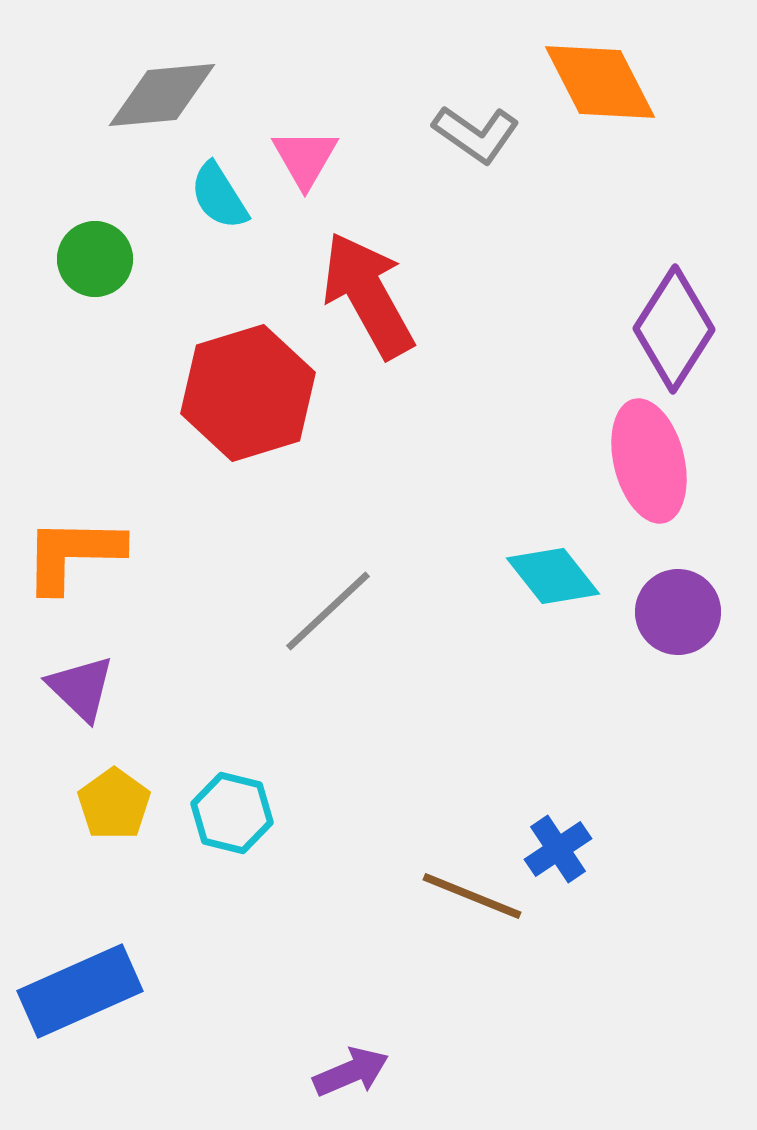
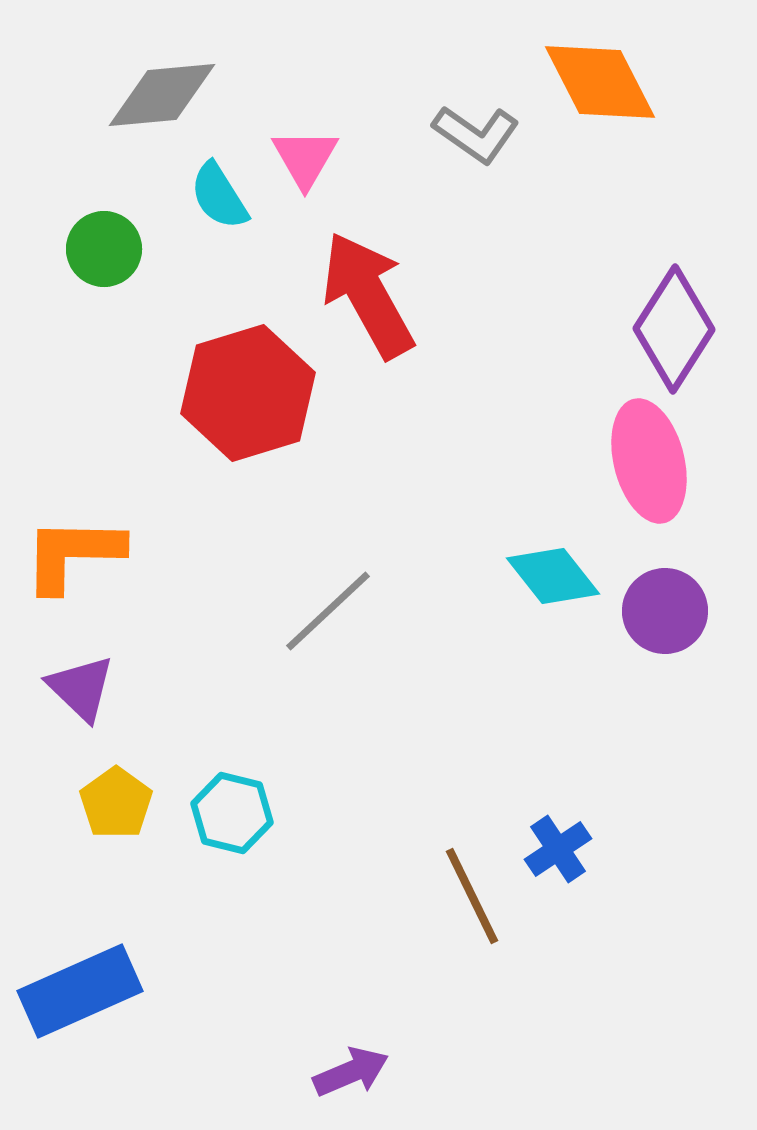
green circle: moved 9 px right, 10 px up
purple circle: moved 13 px left, 1 px up
yellow pentagon: moved 2 px right, 1 px up
brown line: rotated 42 degrees clockwise
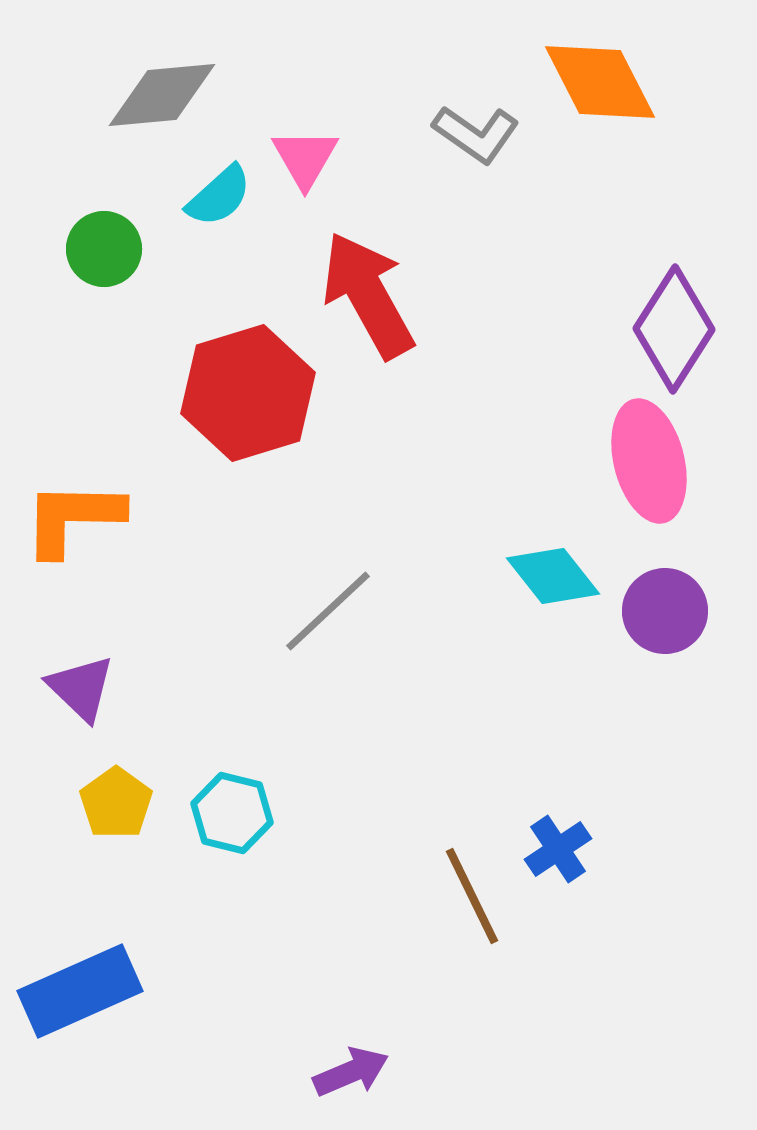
cyan semicircle: rotated 100 degrees counterclockwise
orange L-shape: moved 36 px up
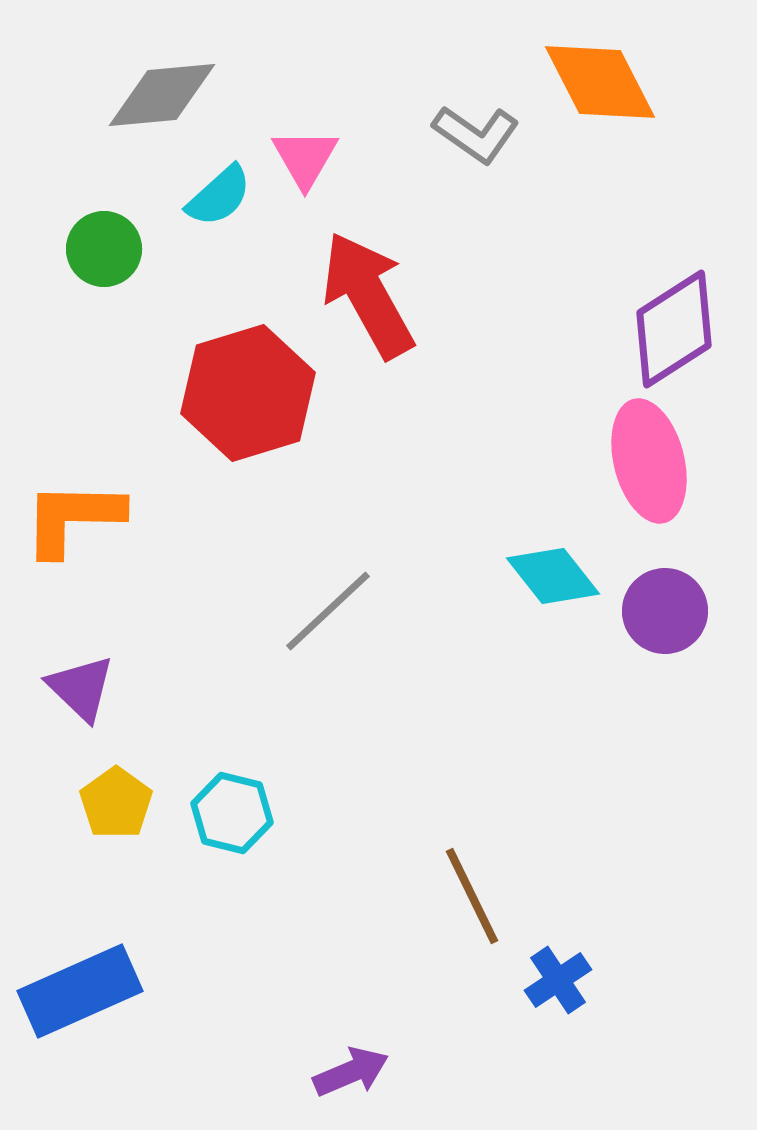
purple diamond: rotated 25 degrees clockwise
blue cross: moved 131 px down
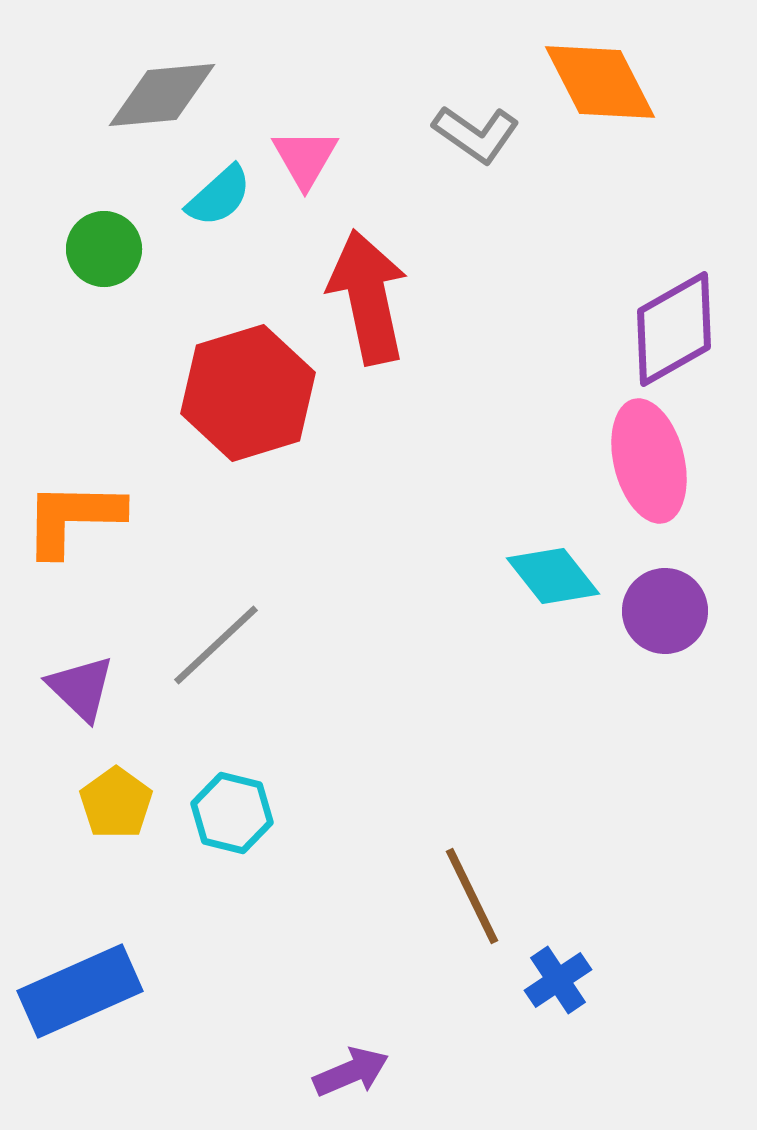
red arrow: moved 2 px down; rotated 17 degrees clockwise
purple diamond: rotated 3 degrees clockwise
gray line: moved 112 px left, 34 px down
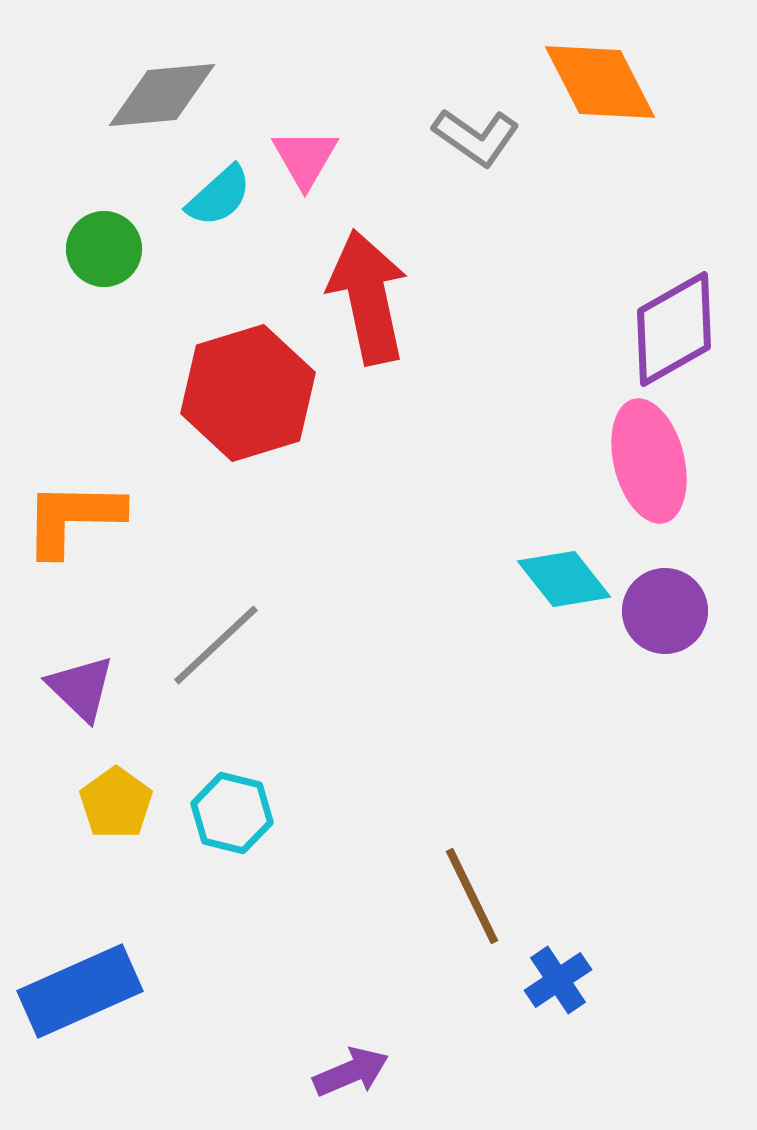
gray L-shape: moved 3 px down
cyan diamond: moved 11 px right, 3 px down
